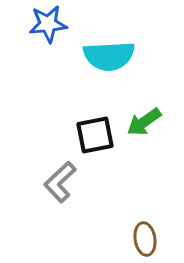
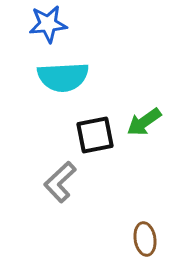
cyan semicircle: moved 46 px left, 21 px down
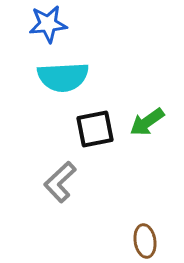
green arrow: moved 3 px right
black square: moved 6 px up
brown ellipse: moved 2 px down
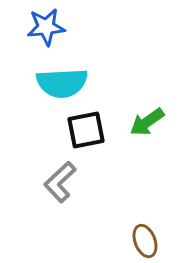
blue star: moved 2 px left, 3 px down
cyan semicircle: moved 1 px left, 6 px down
black square: moved 9 px left, 1 px down
brown ellipse: rotated 12 degrees counterclockwise
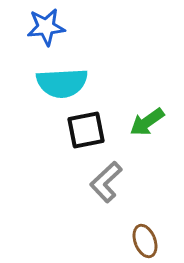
gray L-shape: moved 46 px right
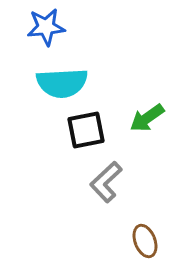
green arrow: moved 4 px up
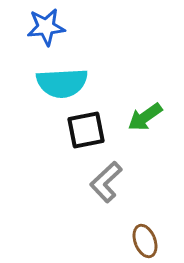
green arrow: moved 2 px left, 1 px up
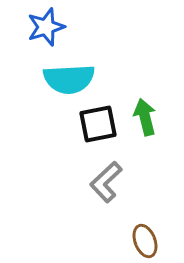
blue star: rotated 12 degrees counterclockwise
cyan semicircle: moved 7 px right, 4 px up
green arrow: rotated 111 degrees clockwise
black square: moved 12 px right, 6 px up
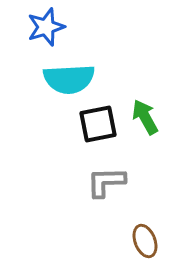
green arrow: rotated 15 degrees counterclockwise
gray L-shape: rotated 42 degrees clockwise
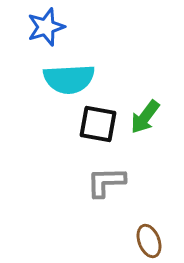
green arrow: rotated 114 degrees counterclockwise
black square: rotated 21 degrees clockwise
brown ellipse: moved 4 px right
